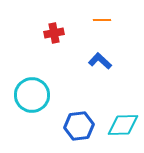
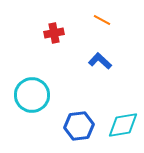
orange line: rotated 30 degrees clockwise
cyan diamond: rotated 8 degrees counterclockwise
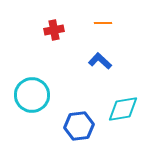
orange line: moved 1 px right, 3 px down; rotated 30 degrees counterclockwise
red cross: moved 3 px up
cyan diamond: moved 16 px up
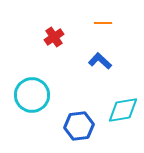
red cross: moved 7 px down; rotated 24 degrees counterclockwise
cyan diamond: moved 1 px down
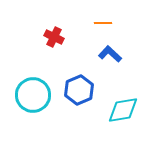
red cross: rotated 30 degrees counterclockwise
blue L-shape: moved 10 px right, 7 px up
cyan circle: moved 1 px right
blue hexagon: moved 36 px up; rotated 16 degrees counterclockwise
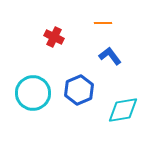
blue L-shape: moved 2 px down; rotated 10 degrees clockwise
cyan circle: moved 2 px up
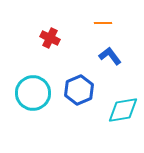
red cross: moved 4 px left, 1 px down
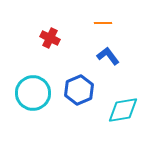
blue L-shape: moved 2 px left
